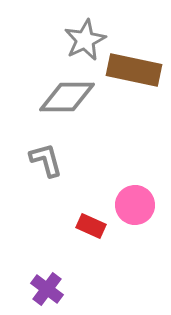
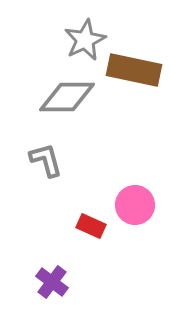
purple cross: moved 5 px right, 7 px up
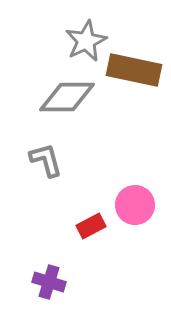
gray star: moved 1 px right, 1 px down
red rectangle: rotated 52 degrees counterclockwise
purple cross: moved 3 px left; rotated 20 degrees counterclockwise
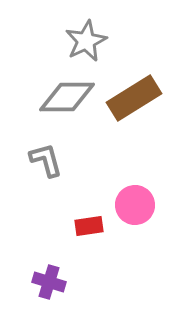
brown rectangle: moved 28 px down; rotated 44 degrees counterclockwise
red rectangle: moved 2 px left; rotated 20 degrees clockwise
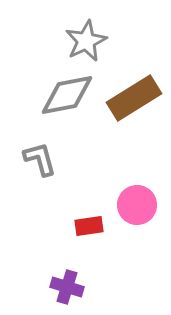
gray diamond: moved 2 px up; rotated 10 degrees counterclockwise
gray L-shape: moved 6 px left, 1 px up
pink circle: moved 2 px right
purple cross: moved 18 px right, 5 px down
